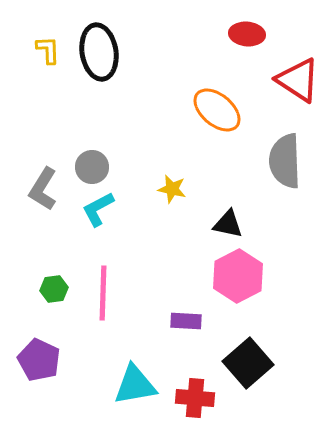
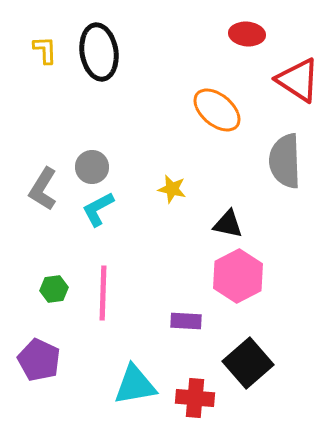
yellow L-shape: moved 3 px left
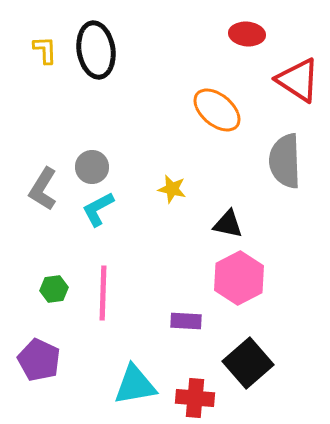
black ellipse: moved 3 px left, 2 px up
pink hexagon: moved 1 px right, 2 px down
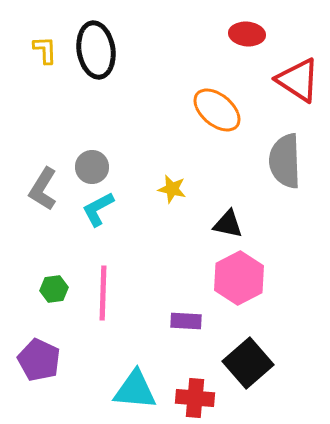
cyan triangle: moved 5 px down; rotated 15 degrees clockwise
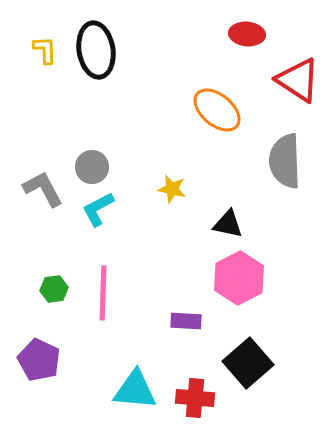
gray L-shape: rotated 120 degrees clockwise
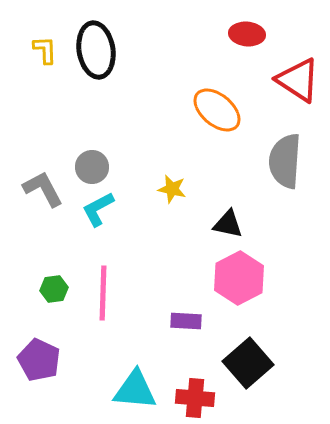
gray semicircle: rotated 6 degrees clockwise
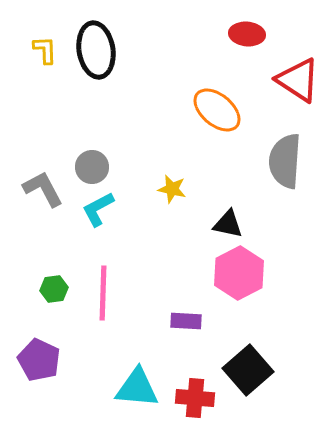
pink hexagon: moved 5 px up
black square: moved 7 px down
cyan triangle: moved 2 px right, 2 px up
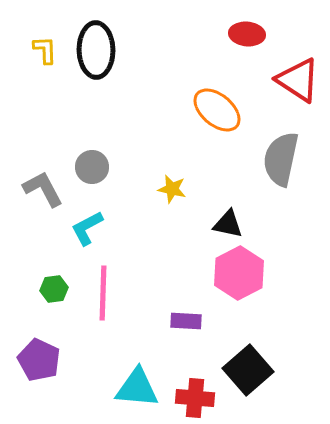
black ellipse: rotated 8 degrees clockwise
gray semicircle: moved 4 px left, 2 px up; rotated 8 degrees clockwise
cyan L-shape: moved 11 px left, 19 px down
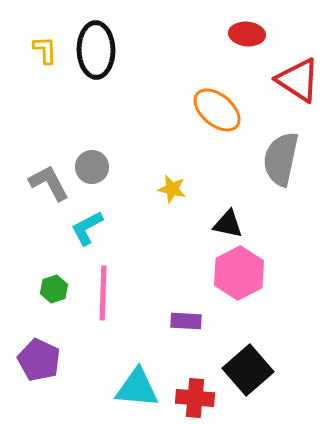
gray L-shape: moved 6 px right, 6 px up
green hexagon: rotated 12 degrees counterclockwise
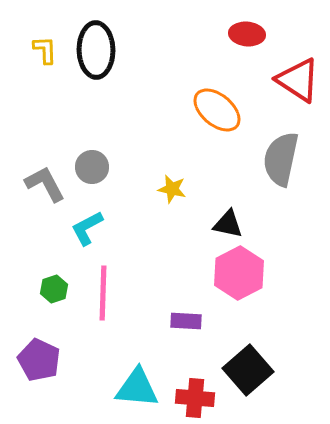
gray L-shape: moved 4 px left, 1 px down
